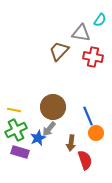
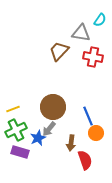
yellow line: moved 1 px left, 1 px up; rotated 32 degrees counterclockwise
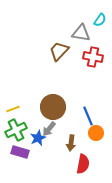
red semicircle: moved 2 px left, 4 px down; rotated 30 degrees clockwise
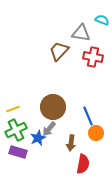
cyan semicircle: moved 2 px right; rotated 104 degrees counterclockwise
purple rectangle: moved 2 px left
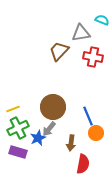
gray triangle: rotated 18 degrees counterclockwise
green cross: moved 2 px right, 2 px up
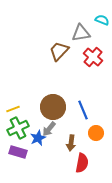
red cross: rotated 30 degrees clockwise
blue line: moved 5 px left, 6 px up
red semicircle: moved 1 px left, 1 px up
